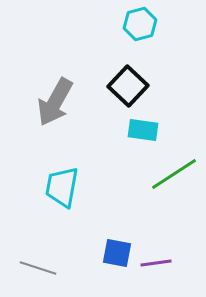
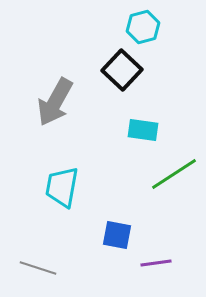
cyan hexagon: moved 3 px right, 3 px down
black square: moved 6 px left, 16 px up
blue square: moved 18 px up
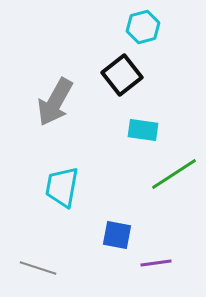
black square: moved 5 px down; rotated 9 degrees clockwise
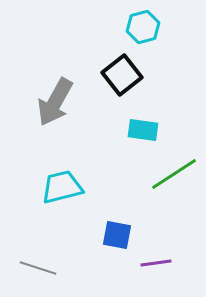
cyan trapezoid: rotated 66 degrees clockwise
